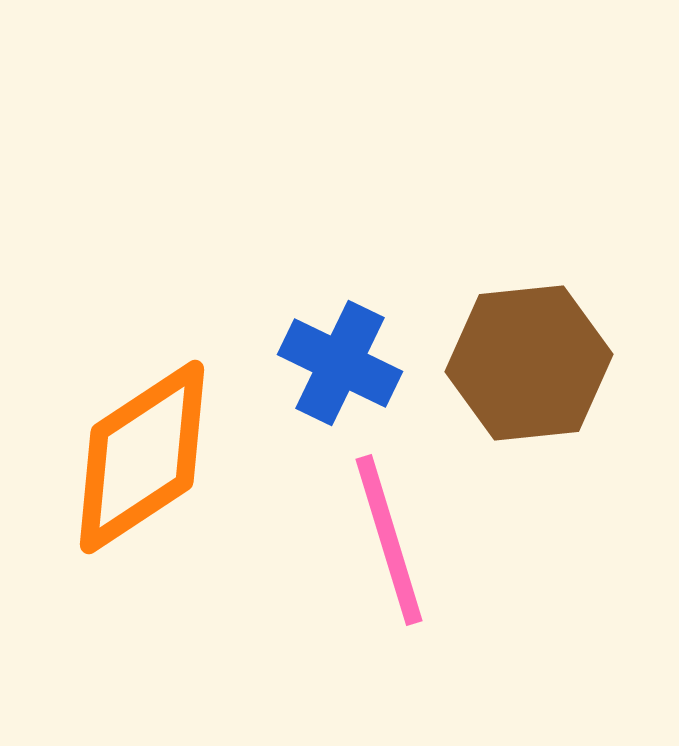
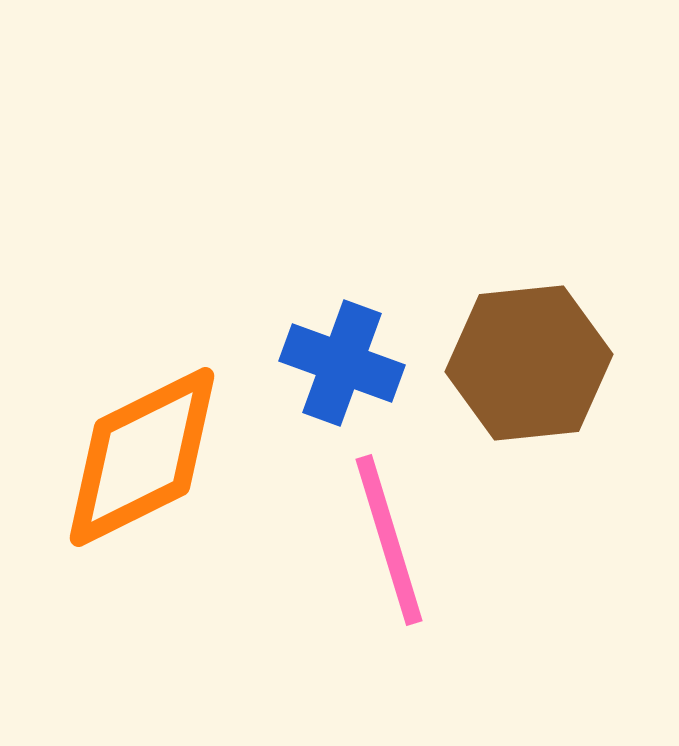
blue cross: moved 2 px right; rotated 6 degrees counterclockwise
orange diamond: rotated 7 degrees clockwise
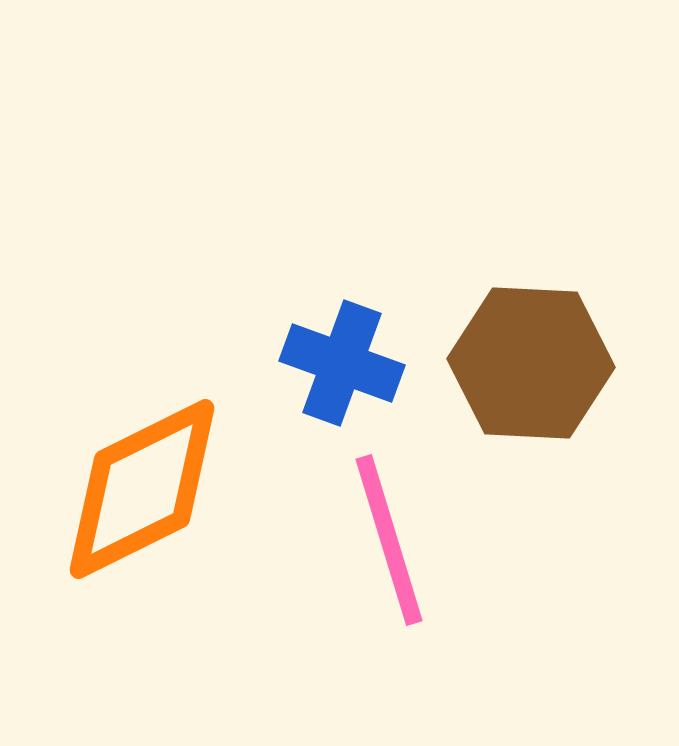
brown hexagon: moved 2 px right; rotated 9 degrees clockwise
orange diamond: moved 32 px down
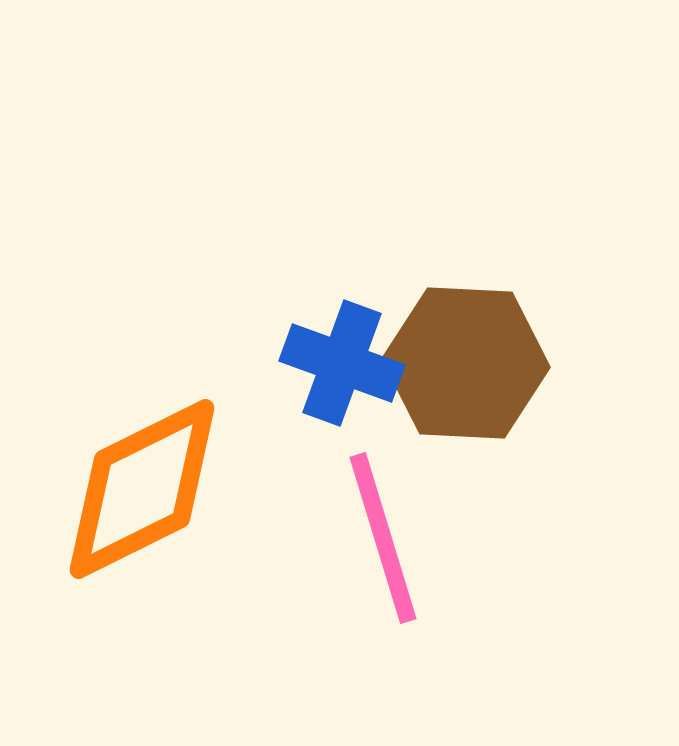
brown hexagon: moved 65 px left
pink line: moved 6 px left, 2 px up
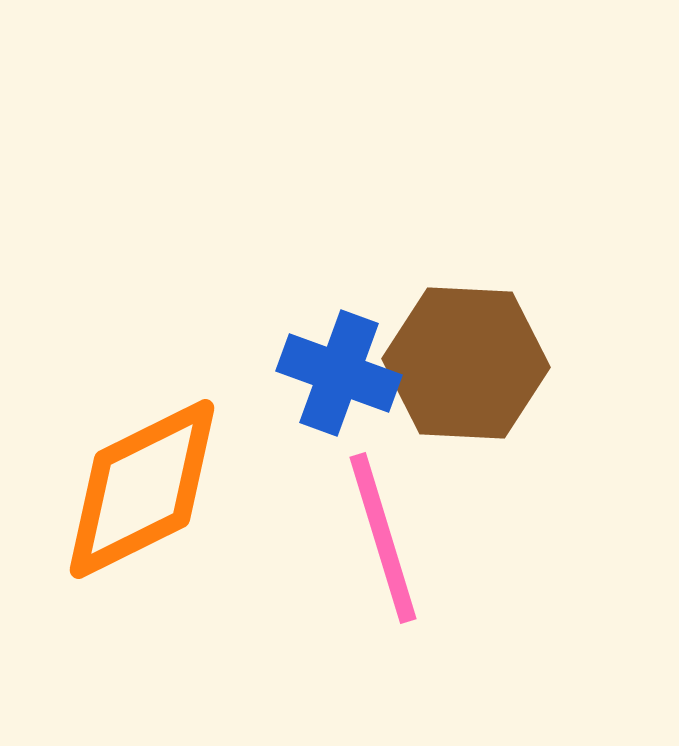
blue cross: moved 3 px left, 10 px down
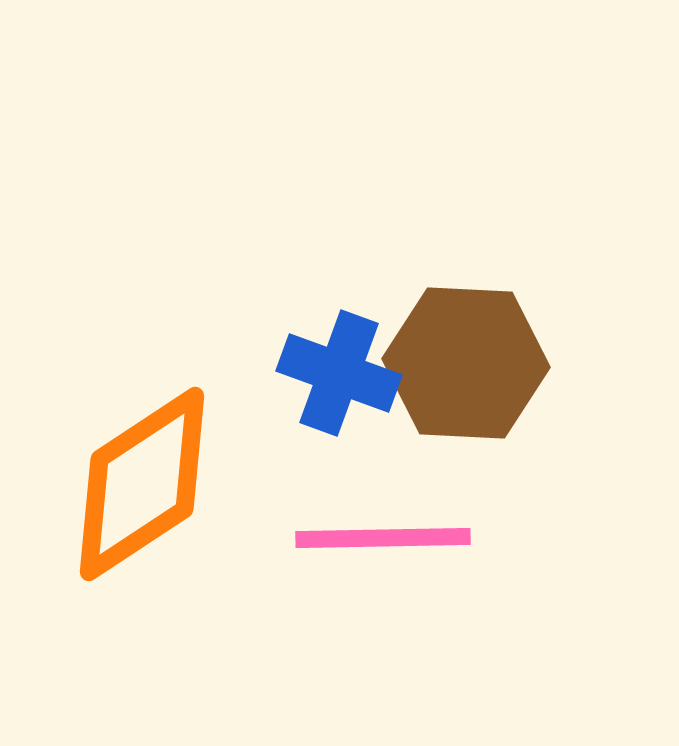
orange diamond: moved 5 px up; rotated 7 degrees counterclockwise
pink line: rotated 74 degrees counterclockwise
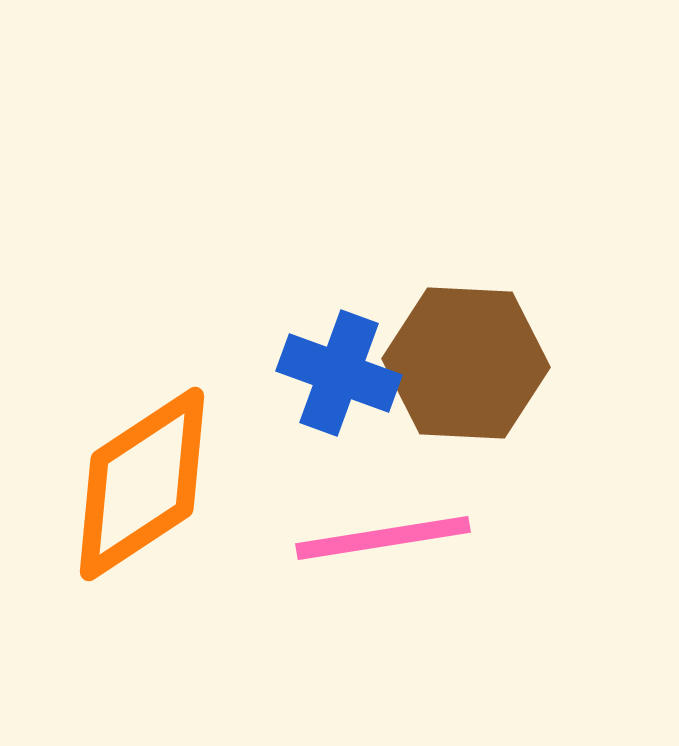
pink line: rotated 8 degrees counterclockwise
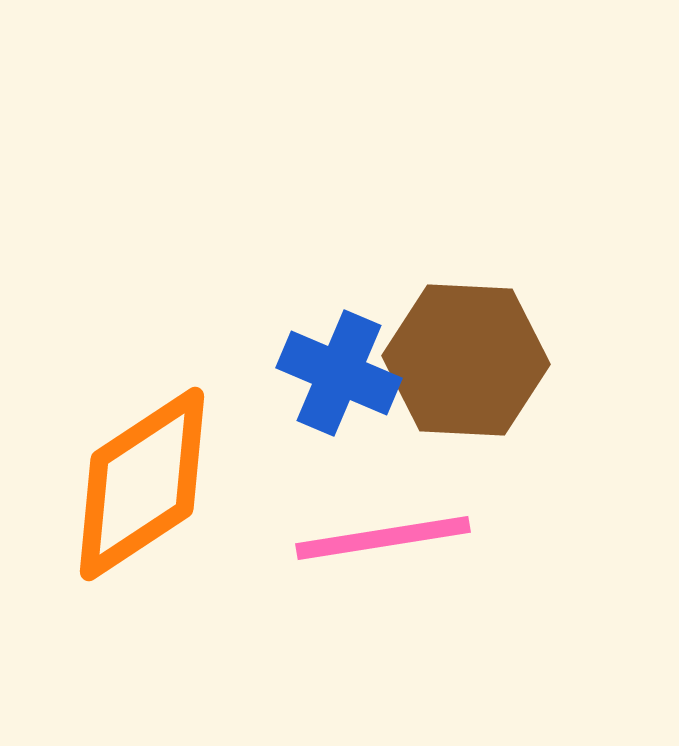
brown hexagon: moved 3 px up
blue cross: rotated 3 degrees clockwise
